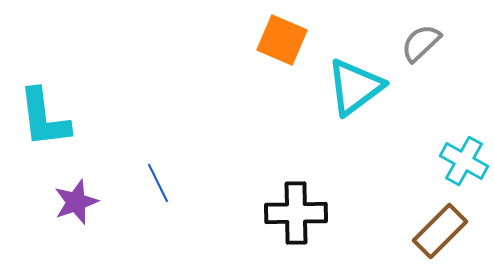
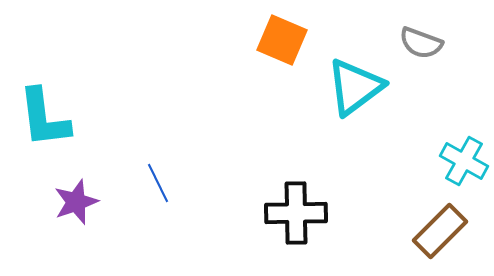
gray semicircle: rotated 117 degrees counterclockwise
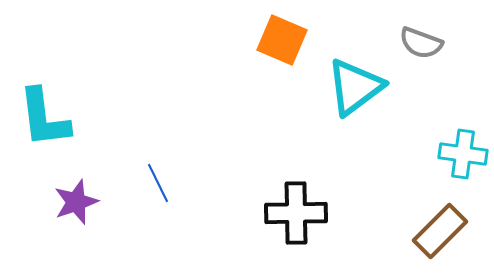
cyan cross: moved 1 px left, 7 px up; rotated 21 degrees counterclockwise
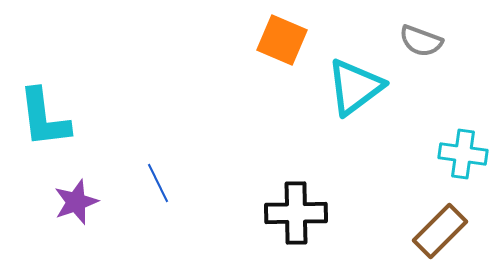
gray semicircle: moved 2 px up
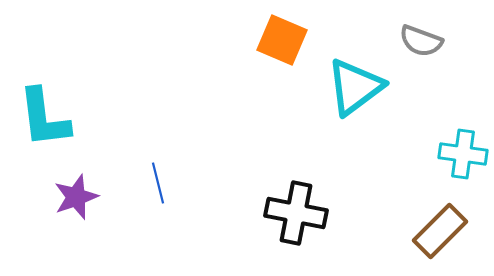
blue line: rotated 12 degrees clockwise
purple star: moved 5 px up
black cross: rotated 12 degrees clockwise
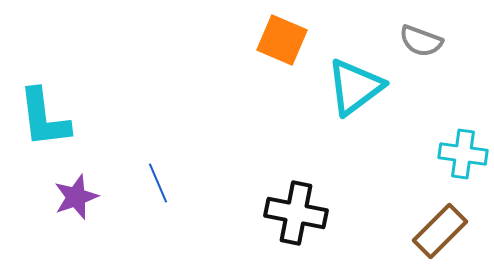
blue line: rotated 9 degrees counterclockwise
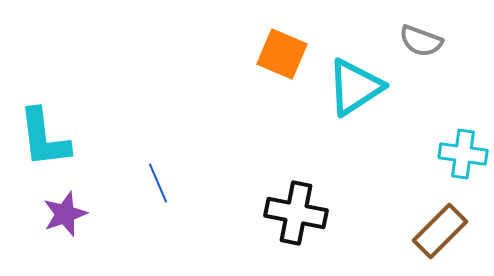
orange square: moved 14 px down
cyan triangle: rotated 4 degrees clockwise
cyan L-shape: moved 20 px down
purple star: moved 11 px left, 17 px down
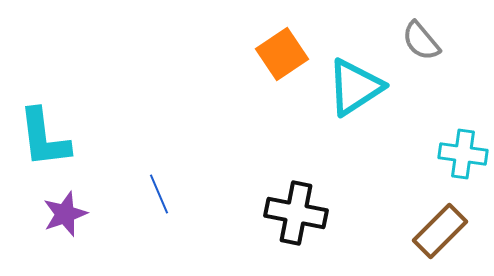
gray semicircle: rotated 30 degrees clockwise
orange square: rotated 33 degrees clockwise
blue line: moved 1 px right, 11 px down
